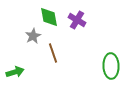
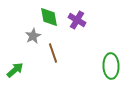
green arrow: moved 2 px up; rotated 24 degrees counterclockwise
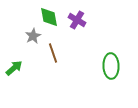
green arrow: moved 1 px left, 2 px up
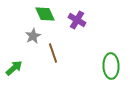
green diamond: moved 4 px left, 3 px up; rotated 15 degrees counterclockwise
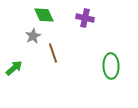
green diamond: moved 1 px left, 1 px down
purple cross: moved 8 px right, 2 px up; rotated 18 degrees counterclockwise
